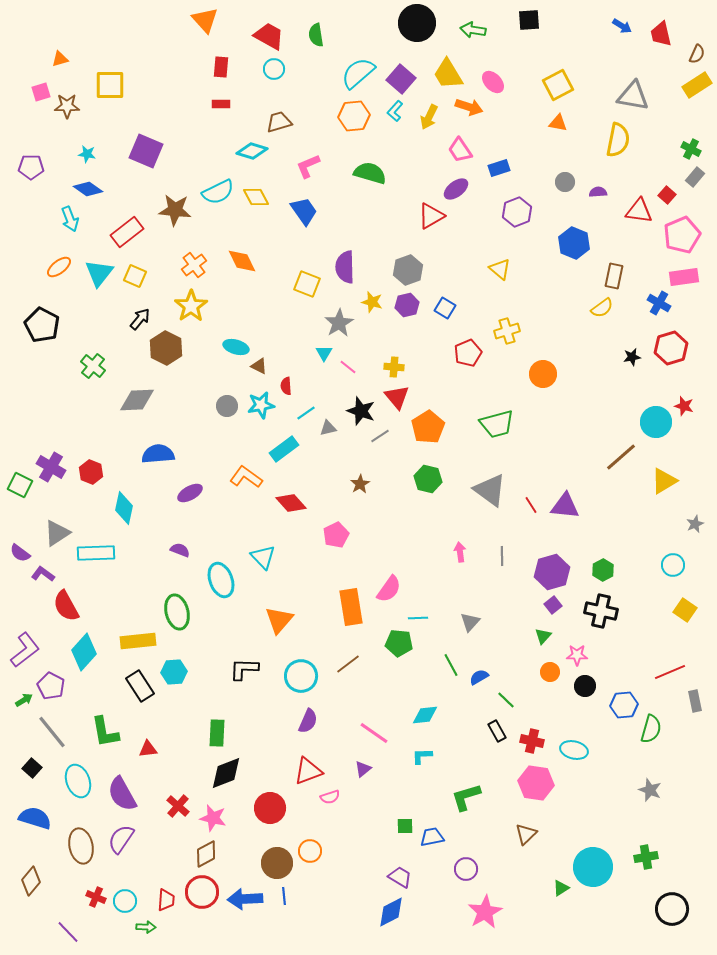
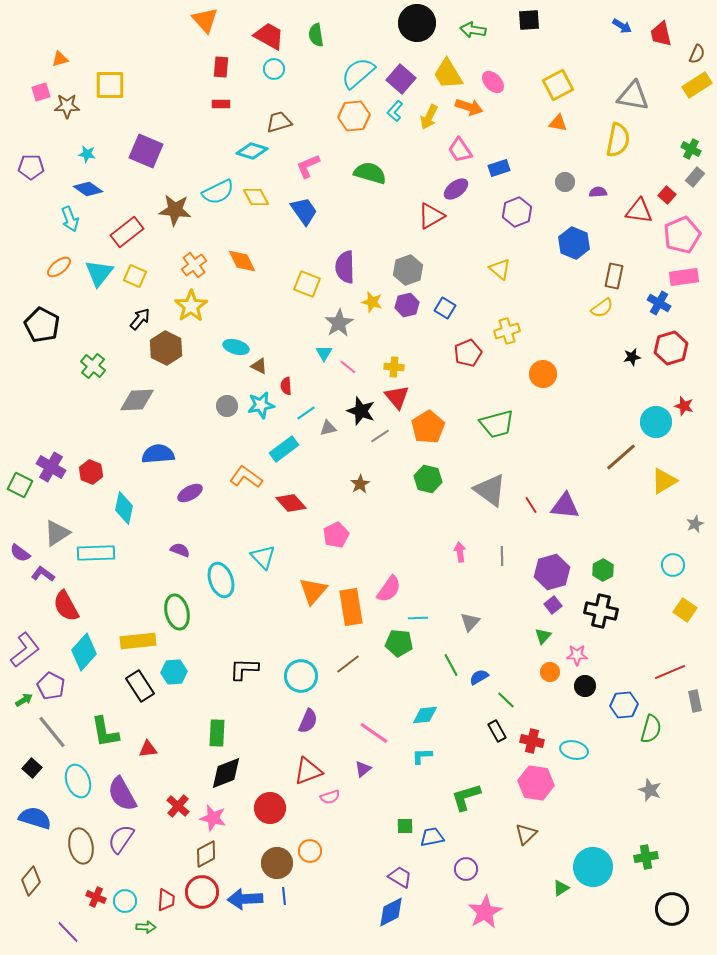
orange triangle at (279, 620): moved 34 px right, 29 px up
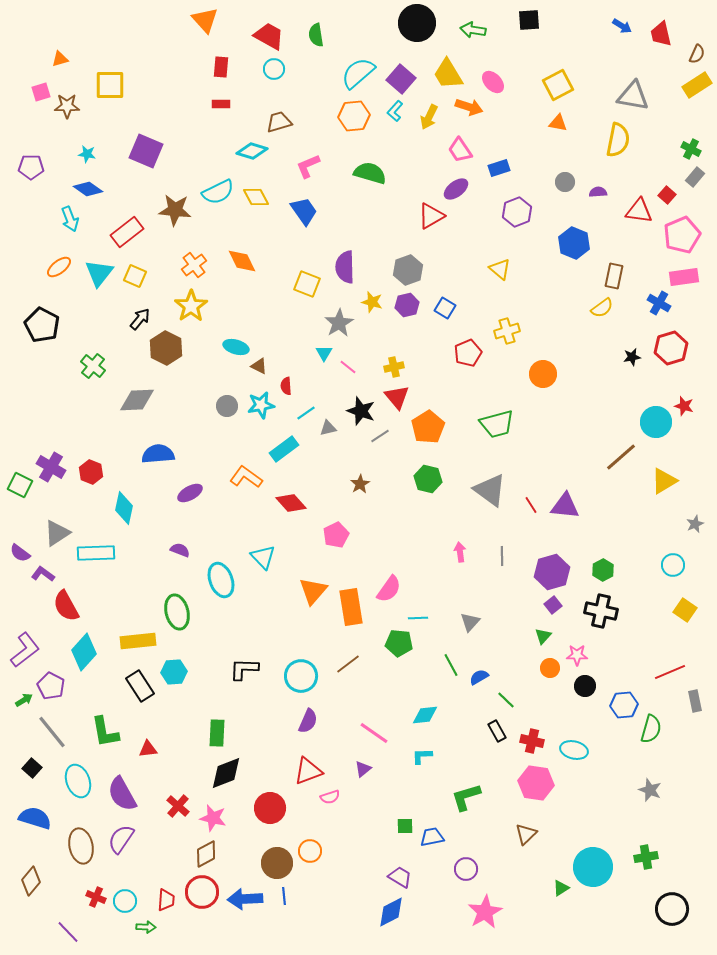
yellow cross at (394, 367): rotated 18 degrees counterclockwise
orange circle at (550, 672): moved 4 px up
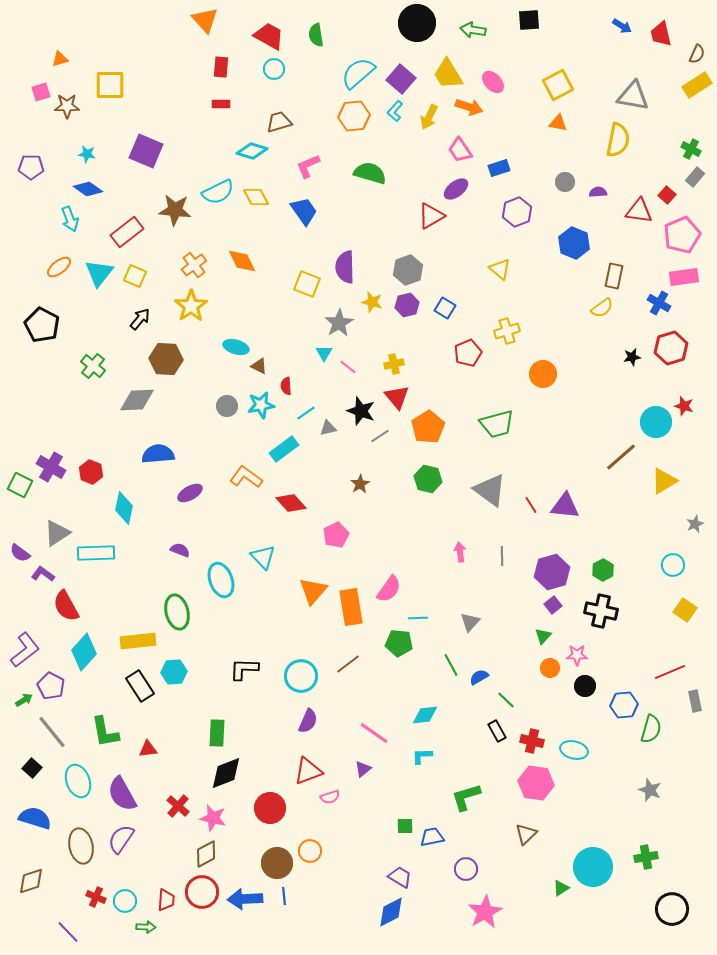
brown hexagon at (166, 348): moved 11 px down; rotated 24 degrees counterclockwise
yellow cross at (394, 367): moved 3 px up
brown diamond at (31, 881): rotated 32 degrees clockwise
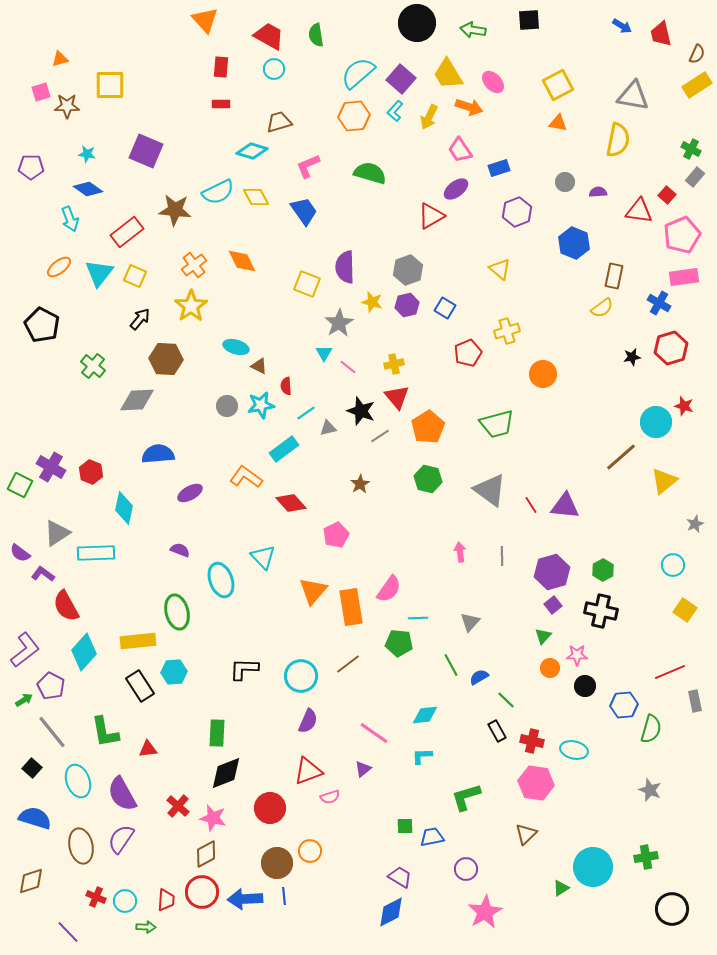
yellow triangle at (664, 481): rotated 8 degrees counterclockwise
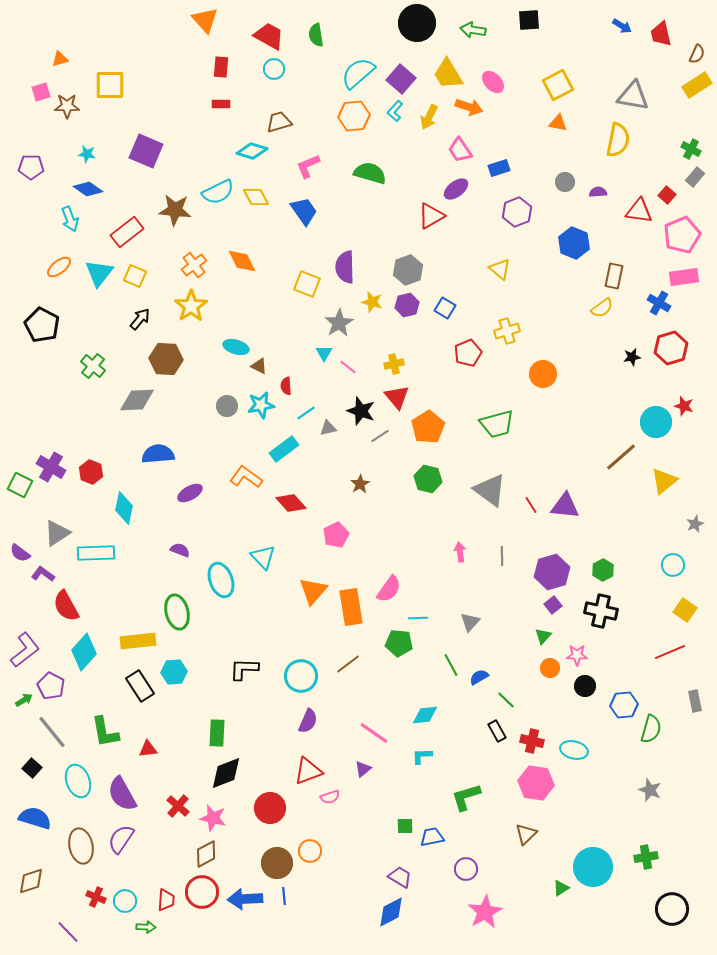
red line at (670, 672): moved 20 px up
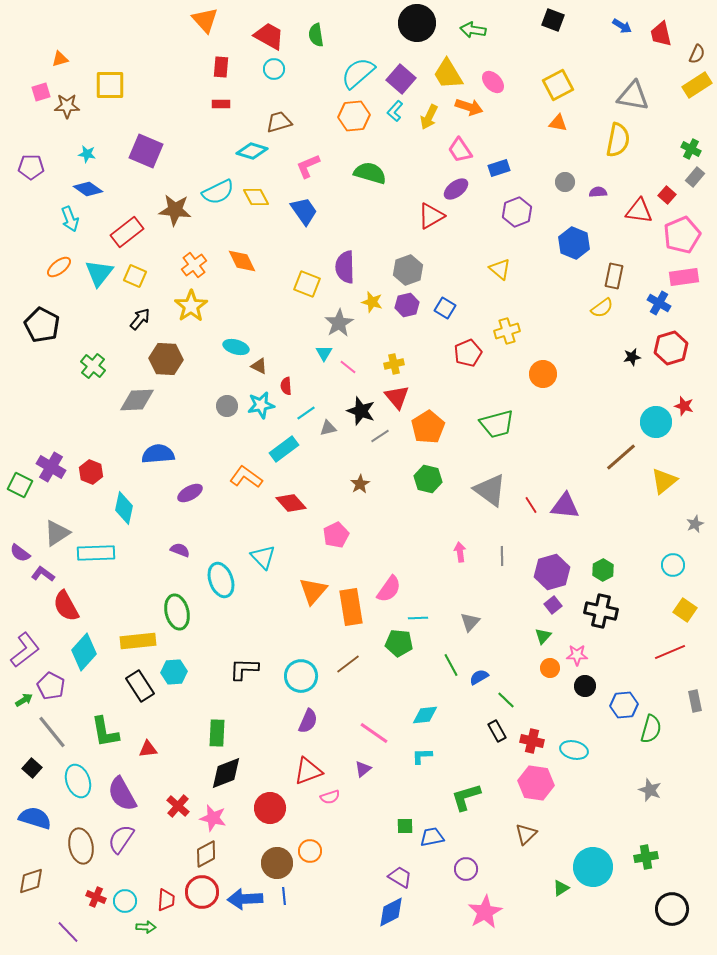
black square at (529, 20): moved 24 px right; rotated 25 degrees clockwise
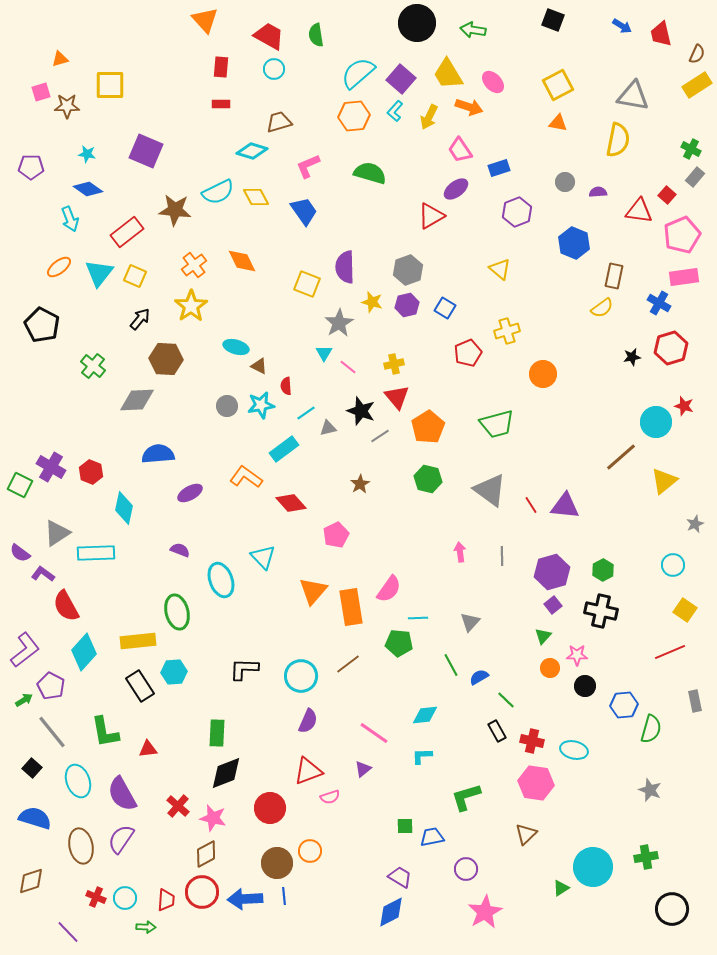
cyan circle at (125, 901): moved 3 px up
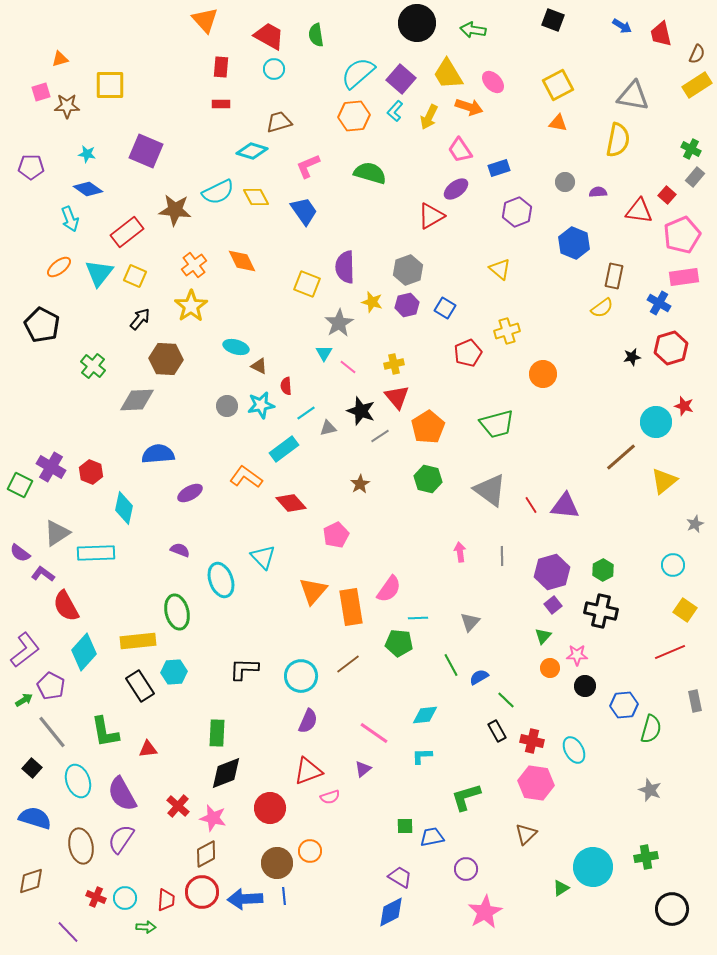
cyan ellipse at (574, 750): rotated 48 degrees clockwise
